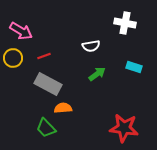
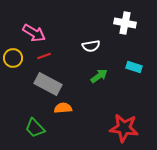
pink arrow: moved 13 px right, 2 px down
green arrow: moved 2 px right, 2 px down
green trapezoid: moved 11 px left
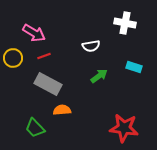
orange semicircle: moved 1 px left, 2 px down
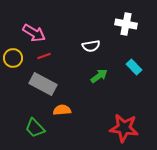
white cross: moved 1 px right, 1 px down
cyan rectangle: rotated 28 degrees clockwise
gray rectangle: moved 5 px left
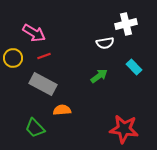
white cross: rotated 25 degrees counterclockwise
white semicircle: moved 14 px right, 3 px up
red star: moved 1 px down
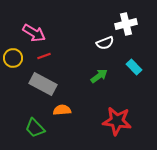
white semicircle: rotated 12 degrees counterclockwise
red star: moved 7 px left, 8 px up
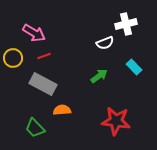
red star: moved 1 px left
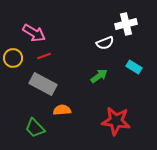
cyan rectangle: rotated 14 degrees counterclockwise
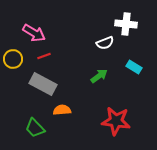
white cross: rotated 20 degrees clockwise
yellow circle: moved 1 px down
